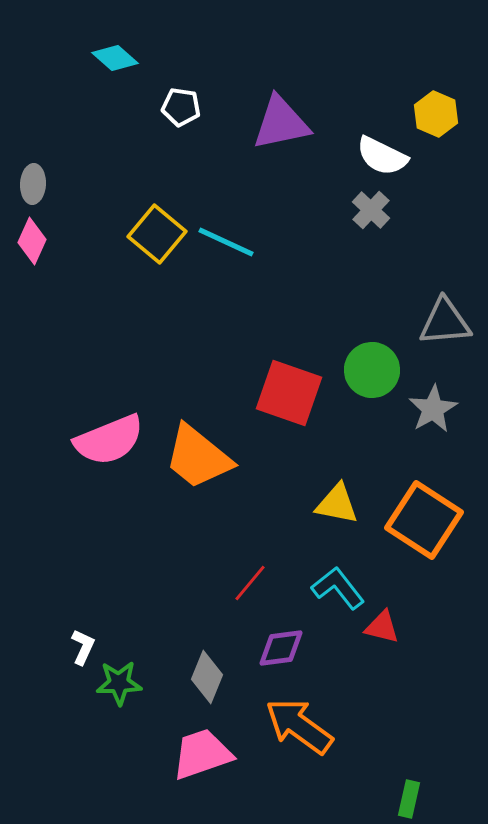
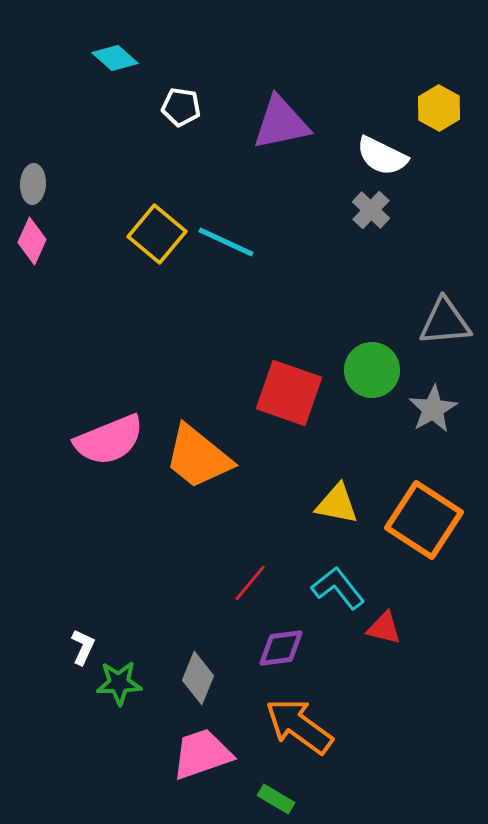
yellow hexagon: moved 3 px right, 6 px up; rotated 6 degrees clockwise
red triangle: moved 2 px right, 1 px down
gray diamond: moved 9 px left, 1 px down
green rectangle: moved 133 px left; rotated 72 degrees counterclockwise
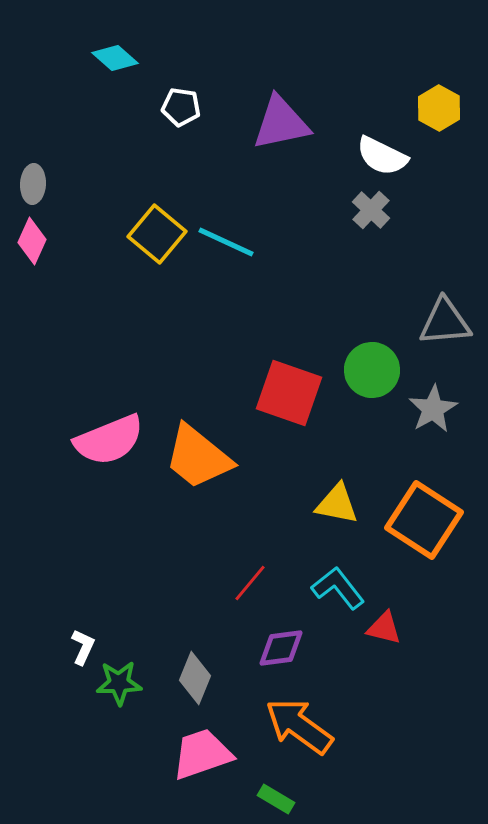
gray diamond: moved 3 px left
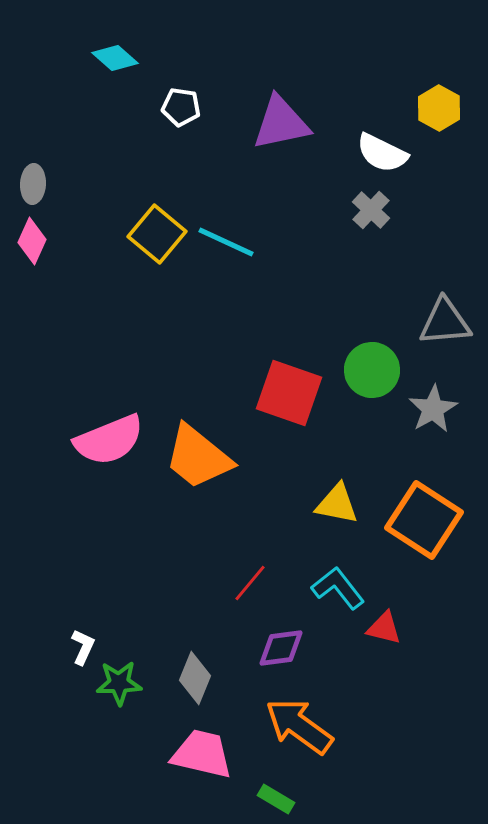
white semicircle: moved 3 px up
pink trapezoid: rotated 32 degrees clockwise
